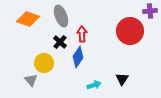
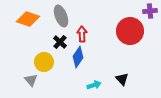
yellow circle: moved 1 px up
black triangle: rotated 16 degrees counterclockwise
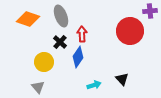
gray triangle: moved 7 px right, 7 px down
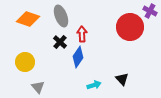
purple cross: rotated 32 degrees clockwise
red circle: moved 4 px up
yellow circle: moved 19 px left
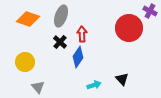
gray ellipse: rotated 40 degrees clockwise
red circle: moved 1 px left, 1 px down
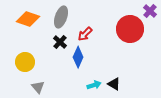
purple cross: rotated 16 degrees clockwise
gray ellipse: moved 1 px down
red circle: moved 1 px right, 1 px down
red arrow: moved 3 px right; rotated 133 degrees counterclockwise
blue diamond: rotated 10 degrees counterclockwise
black triangle: moved 8 px left, 5 px down; rotated 16 degrees counterclockwise
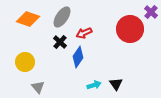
purple cross: moved 1 px right, 1 px down
gray ellipse: moved 1 px right; rotated 15 degrees clockwise
red arrow: moved 1 px left, 1 px up; rotated 21 degrees clockwise
blue diamond: rotated 10 degrees clockwise
black triangle: moved 2 px right; rotated 24 degrees clockwise
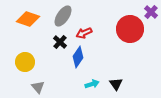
gray ellipse: moved 1 px right, 1 px up
cyan arrow: moved 2 px left, 1 px up
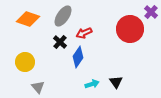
black triangle: moved 2 px up
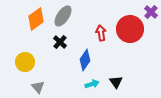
orange diamond: moved 8 px right; rotated 55 degrees counterclockwise
red arrow: moved 17 px right; rotated 105 degrees clockwise
blue diamond: moved 7 px right, 3 px down
